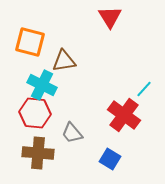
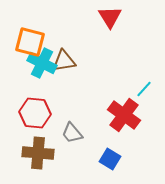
cyan cross: moved 22 px up
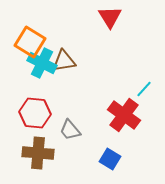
orange square: rotated 16 degrees clockwise
gray trapezoid: moved 2 px left, 3 px up
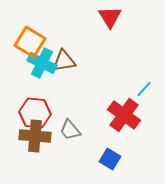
brown cross: moved 3 px left, 17 px up
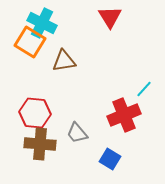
cyan cross: moved 40 px up
red cross: rotated 32 degrees clockwise
gray trapezoid: moved 7 px right, 3 px down
brown cross: moved 5 px right, 8 px down
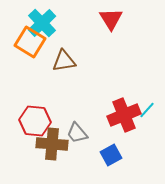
red triangle: moved 1 px right, 2 px down
cyan cross: rotated 20 degrees clockwise
cyan line: moved 3 px right, 21 px down
red hexagon: moved 8 px down
brown cross: moved 12 px right
blue square: moved 1 px right, 4 px up; rotated 30 degrees clockwise
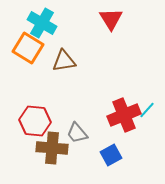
cyan cross: rotated 16 degrees counterclockwise
orange square: moved 2 px left, 6 px down
brown cross: moved 4 px down
